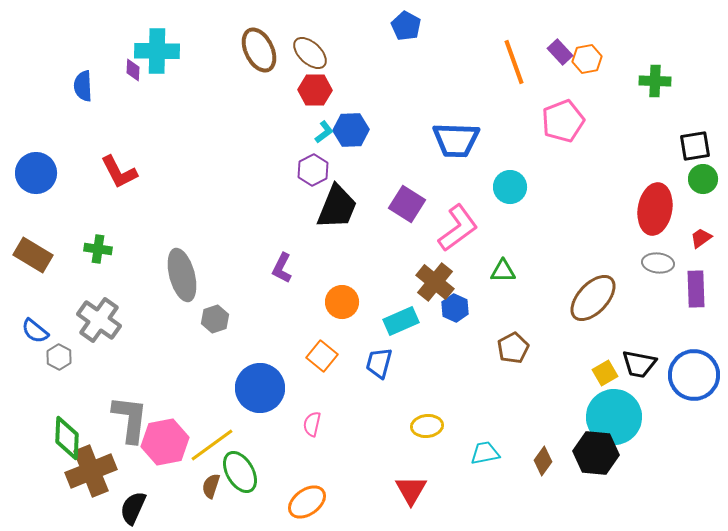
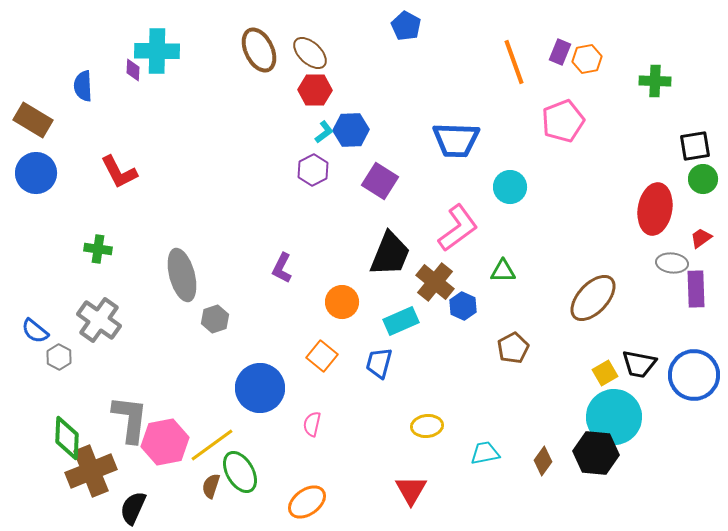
purple rectangle at (560, 52): rotated 65 degrees clockwise
purple square at (407, 204): moved 27 px left, 23 px up
black trapezoid at (337, 207): moved 53 px right, 47 px down
brown rectangle at (33, 255): moved 135 px up
gray ellipse at (658, 263): moved 14 px right
blue hexagon at (455, 308): moved 8 px right, 2 px up
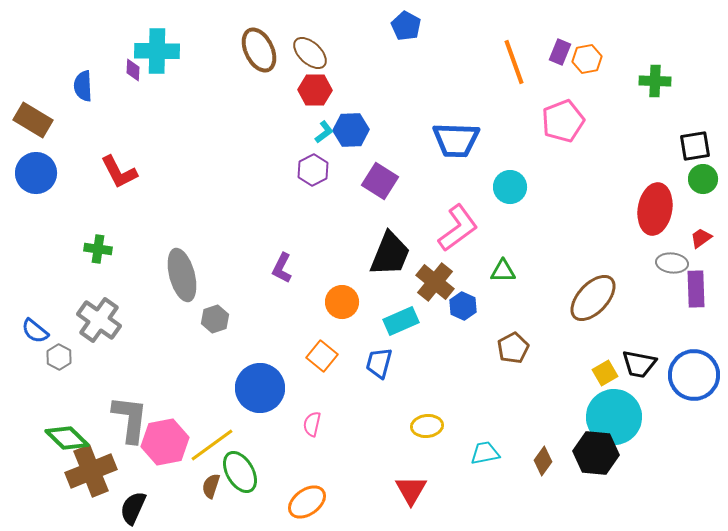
green diamond at (67, 438): rotated 48 degrees counterclockwise
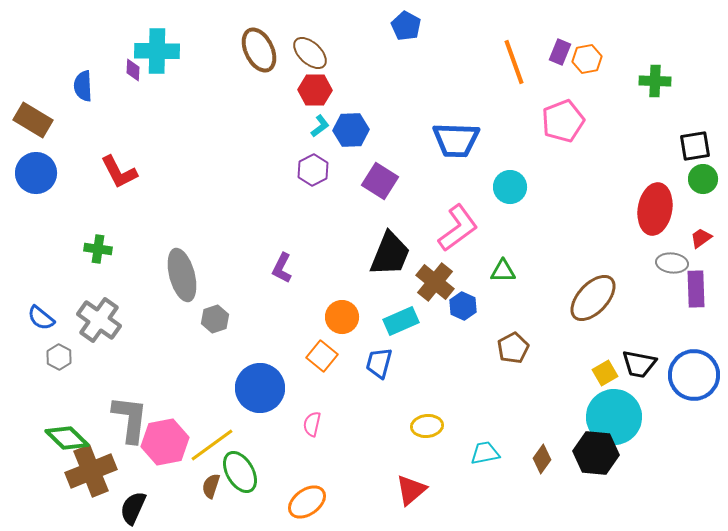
cyan L-shape at (324, 132): moved 4 px left, 6 px up
orange circle at (342, 302): moved 15 px down
blue semicircle at (35, 331): moved 6 px right, 13 px up
brown diamond at (543, 461): moved 1 px left, 2 px up
red triangle at (411, 490): rotated 20 degrees clockwise
